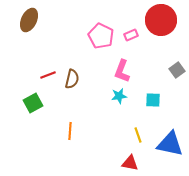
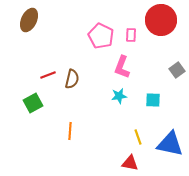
pink rectangle: rotated 64 degrees counterclockwise
pink L-shape: moved 4 px up
yellow line: moved 2 px down
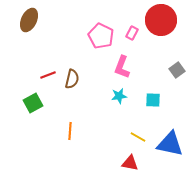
pink rectangle: moved 1 px right, 2 px up; rotated 24 degrees clockwise
yellow line: rotated 42 degrees counterclockwise
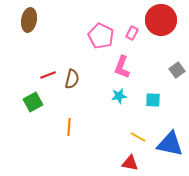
brown ellipse: rotated 15 degrees counterclockwise
green square: moved 1 px up
orange line: moved 1 px left, 4 px up
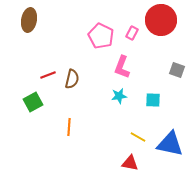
gray square: rotated 35 degrees counterclockwise
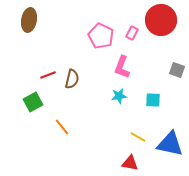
orange line: moved 7 px left; rotated 42 degrees counterclockwise
